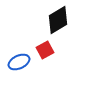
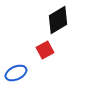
blue ellipse: moved 3 px left, 11 px down
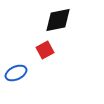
black diamond: rotated 20 degrees clockwise
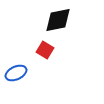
red square: rotated 30 degrees counterclockwise
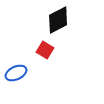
black diamond: rotated 16 degrees counterclockwise
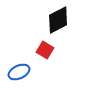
blue ellipse: moved 3 px right, 1 px up
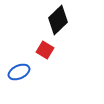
black diamond: rotated 16 degrees counterclockwise
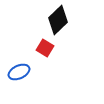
red square: moved 2 px up
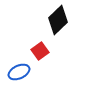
red square: moved 5 px left, 3 px down; rotated 24 degrees clockwise
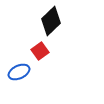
black diamond: moved 7 px left, 1 px down
